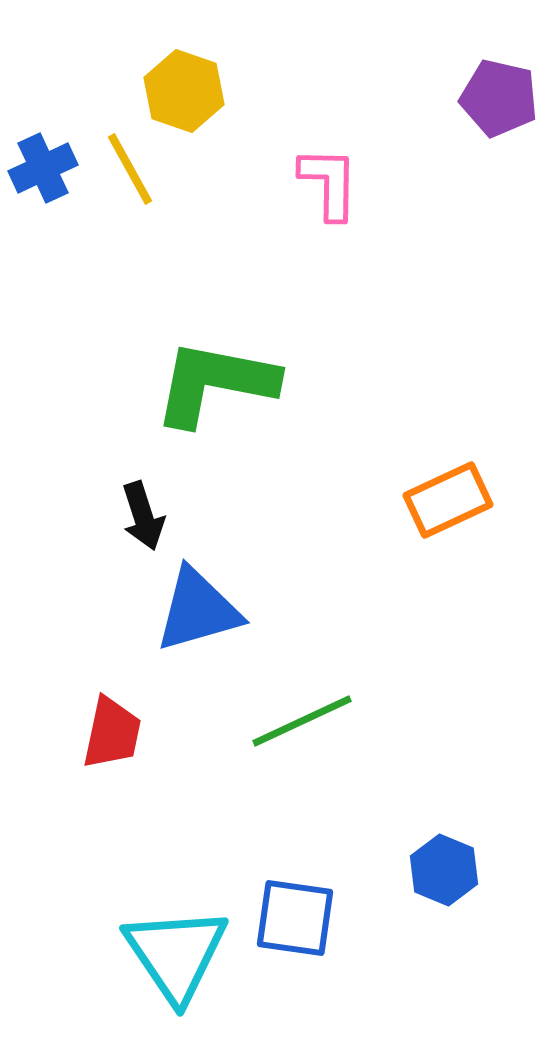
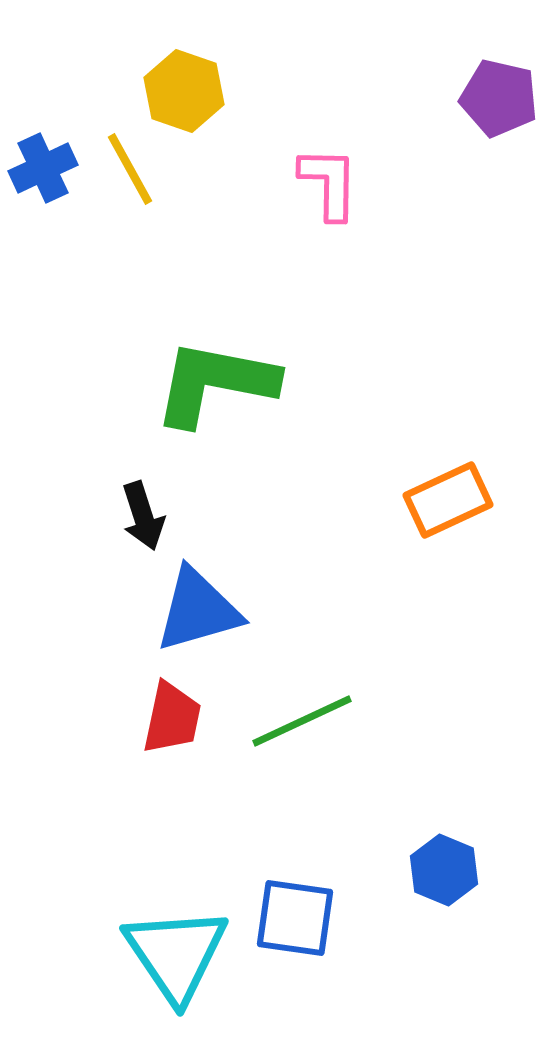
red trapezoid: moved 60 px right, 15 px up
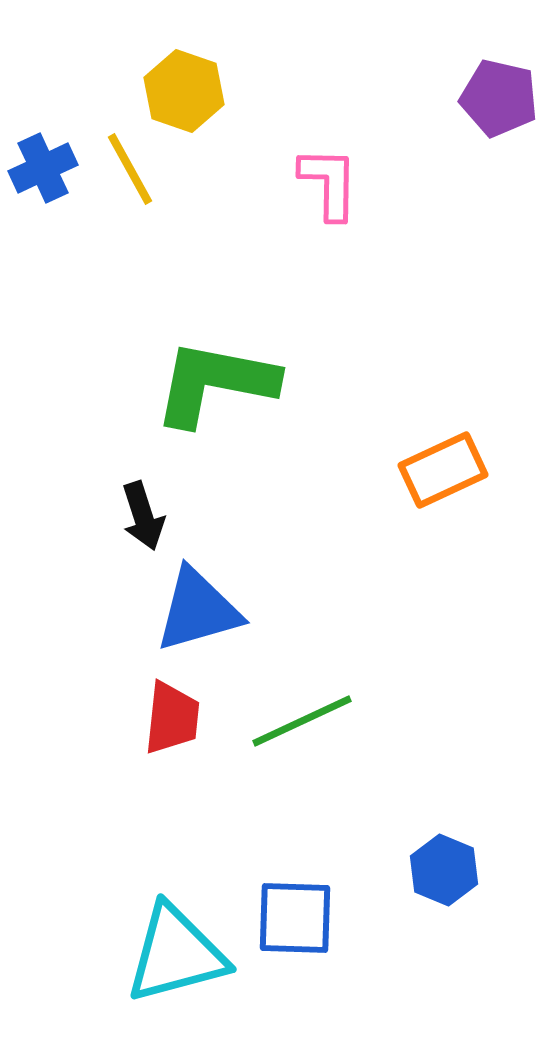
orange rectangle: moved 5 px left, 30 px up
red trapezoid: rotated 6 degrees counterclockwise
blue square: rotated 6 degrees counterclockwise
cyan triangle: rotated 49 degrees clockwise
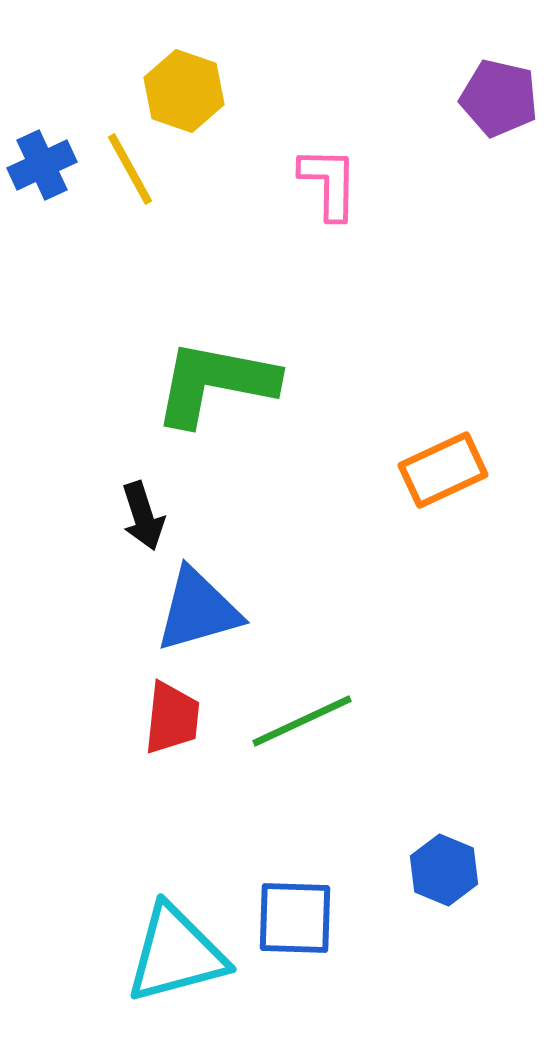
blue cross: moved 1 px left, 3 px up
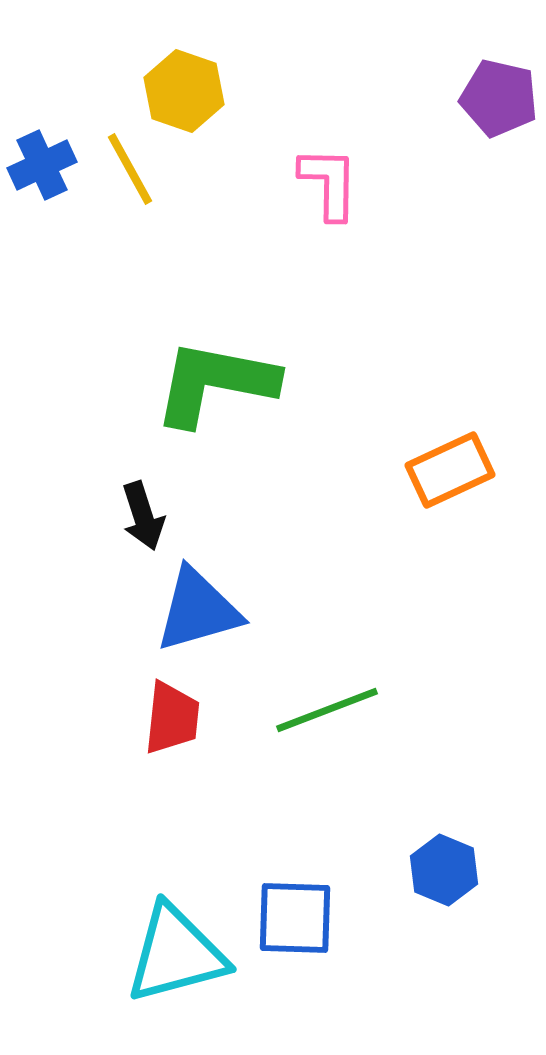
orange rectangle: moved 7 px right
green line: moved 25 px right, 11 px up; rotated 4 degrees clockwise
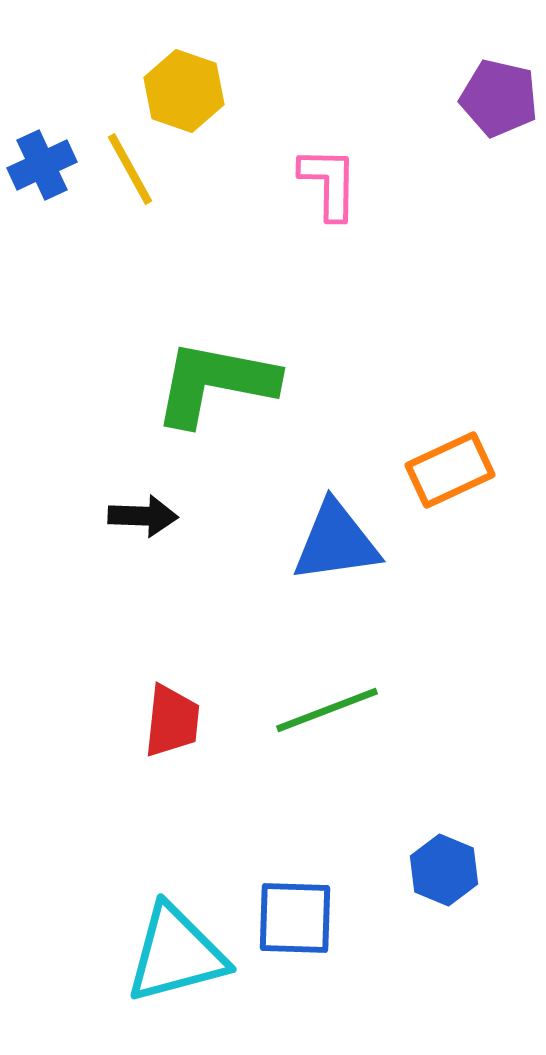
black arrow: rotated 70 degrees counterclockwise
blue triangle: moved 138 px right, 68 px up; rotated 8 degrees clockwise
red trapezoid: moved 3 px down
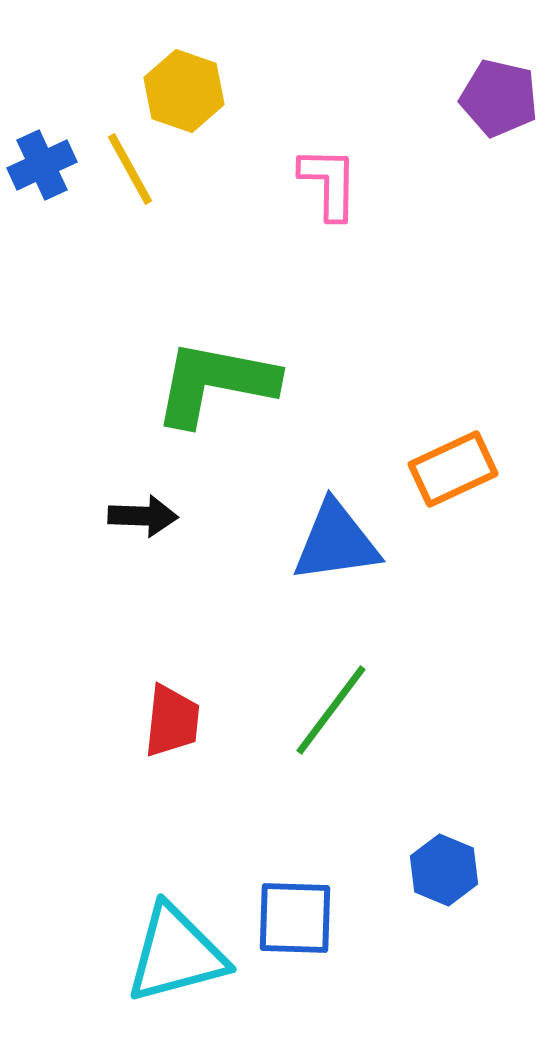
orange rectangle: moved 3 px right, 1 px up
green line: moved 4 px right; rotated 32 degrees counterclockwise
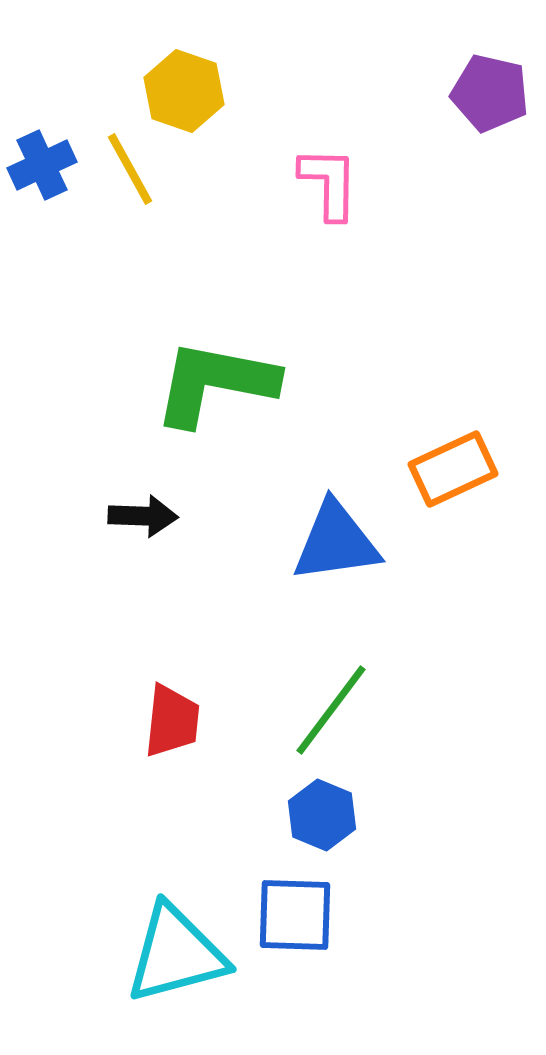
purple pentagon: moved 9 px left, 5 px up
blue hexagon: moved 122 px left, 55 px up
blue square: moved 3 px up
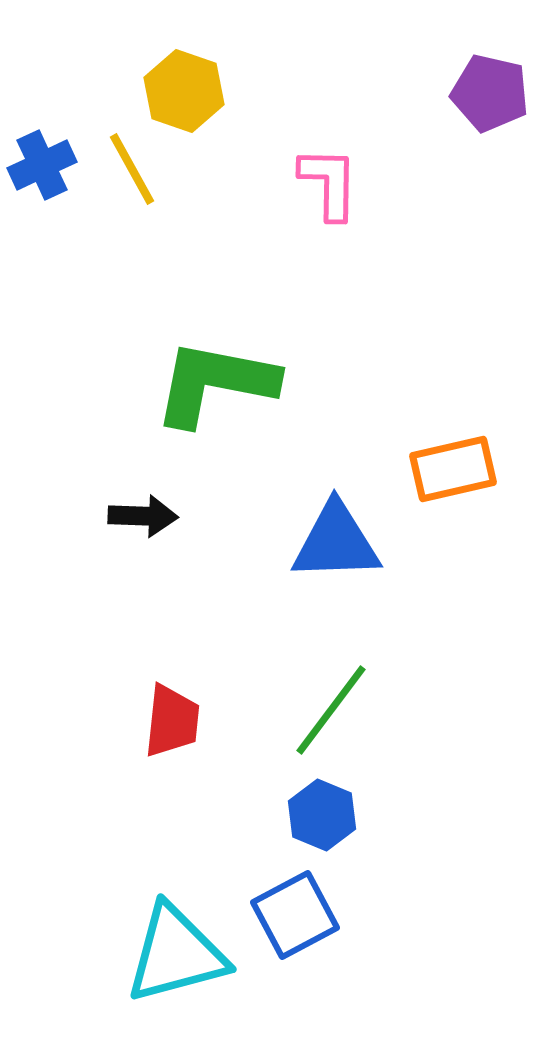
yellow line: moved 2 px right
orange rectangle: rotated 12 degrees clockwise
blue triangle: rotated 6 degrees clockwise
blue square: rotated 30 degrees counterclockwise
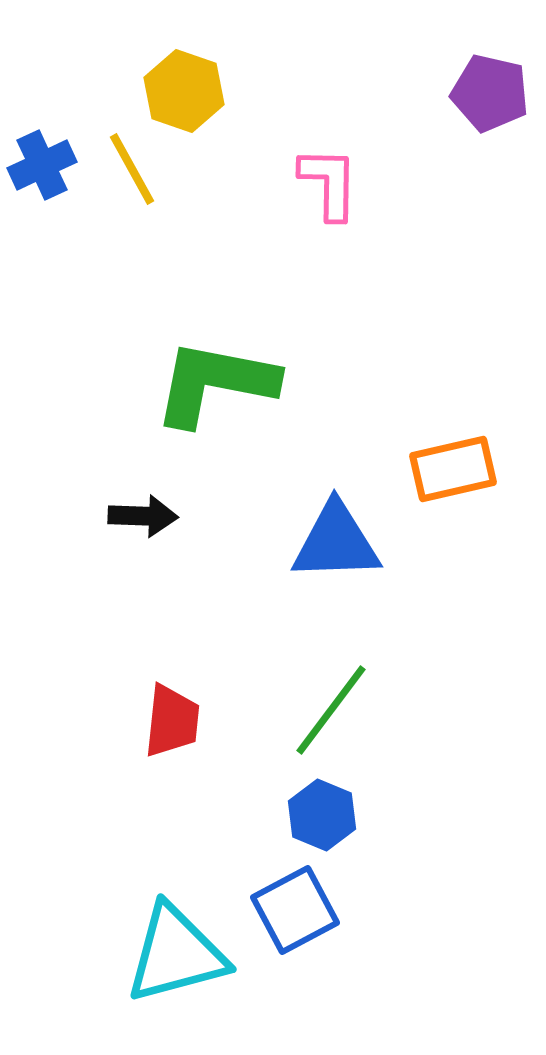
blue square: moved 5 px up
